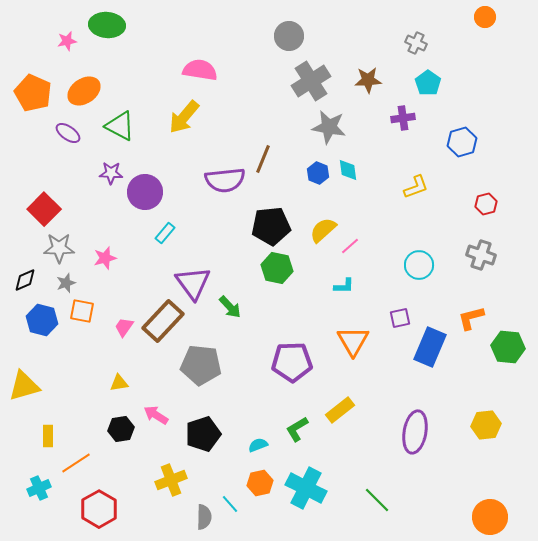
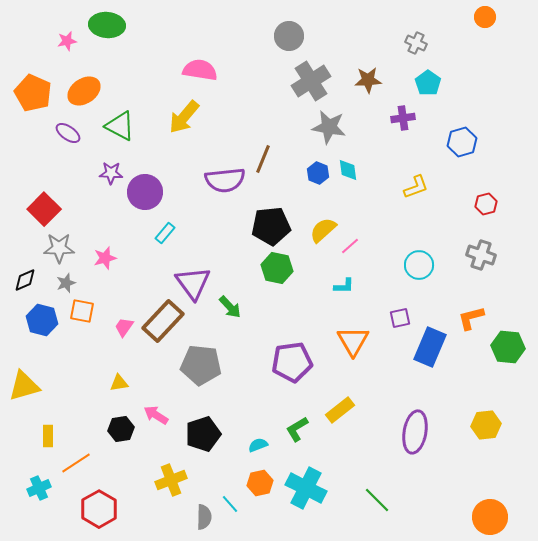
purple pentagon at (292, 362): rotated 6 degrees counterclockwise
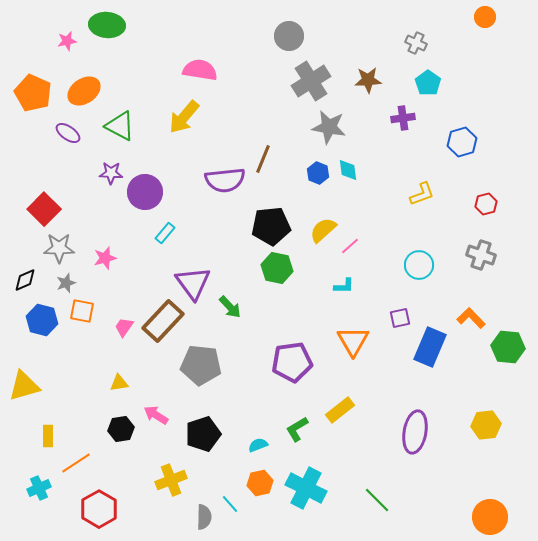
yellow L-shape at (416, 187): moved 6 px right, 7 px down
orange L-shape at (471, 318): rotated 60 degrees clockwise
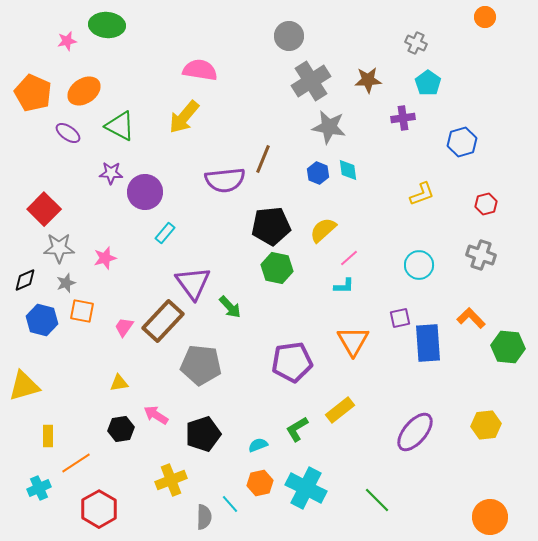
pink line at (350, 246): moved 1 px left, 12 px down
blue rectangle at (430, 347): moved 2 px left, 4 px up; rotated 27 degrees counterclockwise
purple ellipse at (415, 432): rotated 30 degrees clockwise
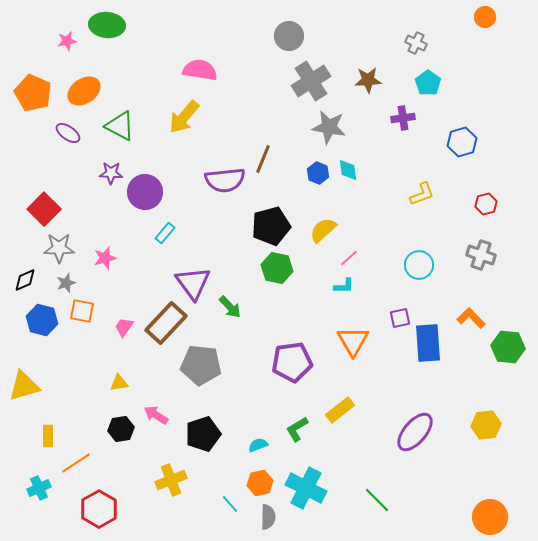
black pentagon at (271, 226): rotated 9 degrees counterclockwise
brown rectangle at (163, 321): moved 3 px right, 2 px down
gray semicircle at (204, 517): moved 64 px right
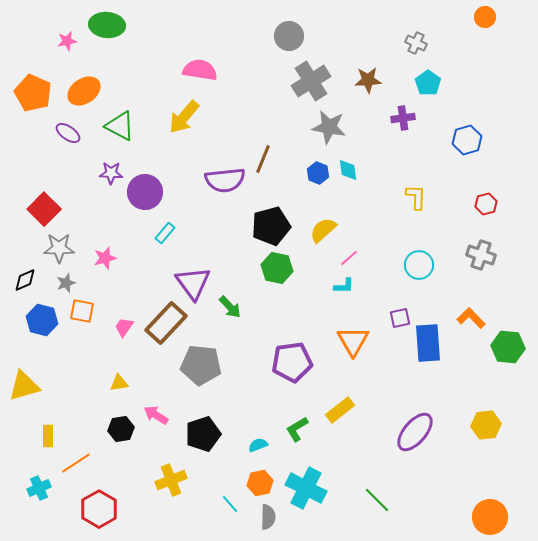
blue hexagon at (462, 142): moved 5 px right, 2 px up
yellow L-shape at (422, 194): moved 6 px left, 3 px down; rotated 68 degrees counterclockwise
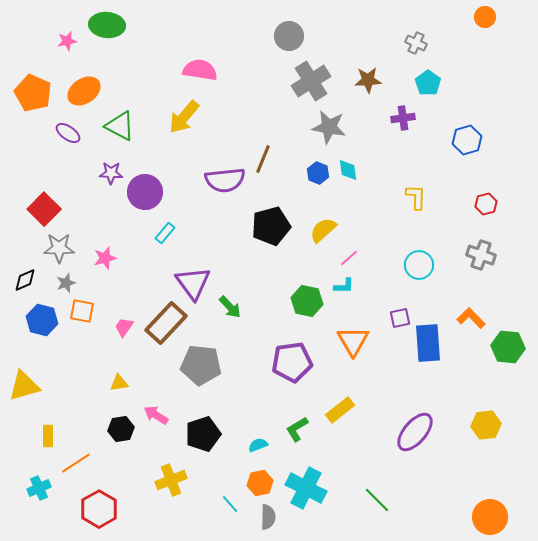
green hexagon at (277, 268): moved 30 px right, 33 px down
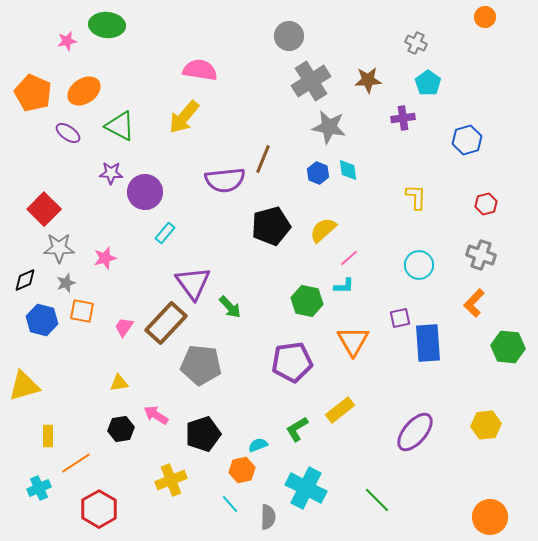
orange L-shape at (471, 318): moved 3 px right, 15 px up; rotated 92 degrees counterclockwise
orange hexagon at (260, 483): moved 18 px left, 13 px up
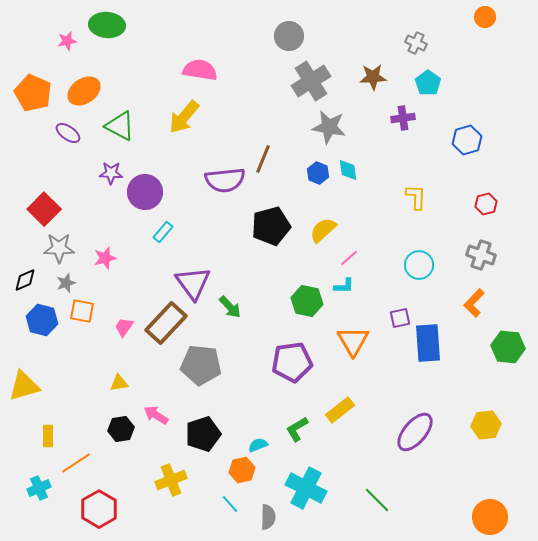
brown star at (368, 80): moved 5 px right, 3 px up
cyan rectangle at (165, 233): moved 2 px left, 1 px up
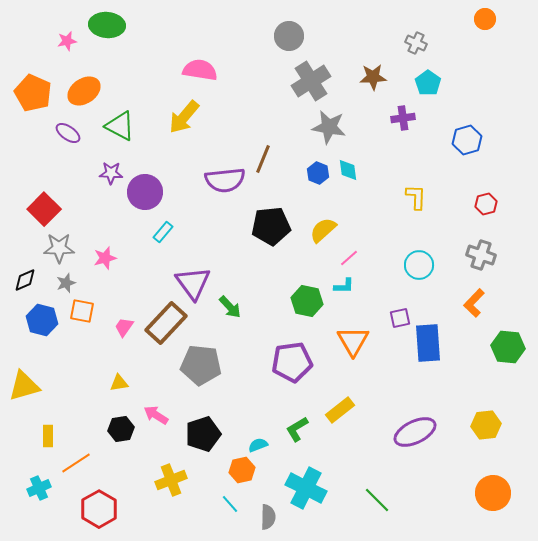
orange circle at (485, 17): moved 2 px down
black pentagon at (271, 226): rotated 9 degrees clockwise
purple ellipse at (415, 432): rotated 24 degrees clockwise
orange circle at (490, 517): moved 3 px right, 24 px up
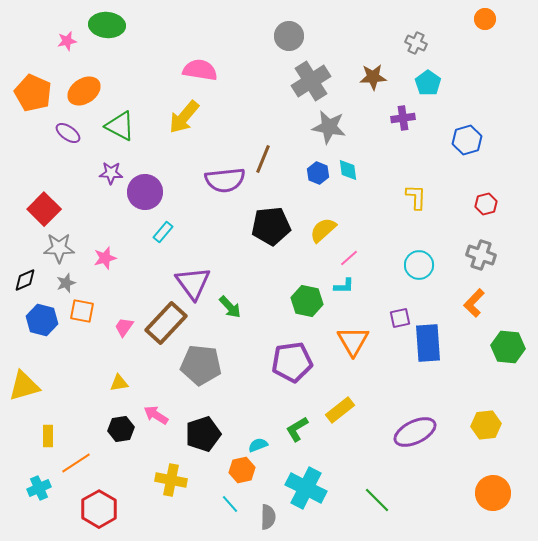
yellow cross at (171, 480): rotated 32 degrees clockwise
